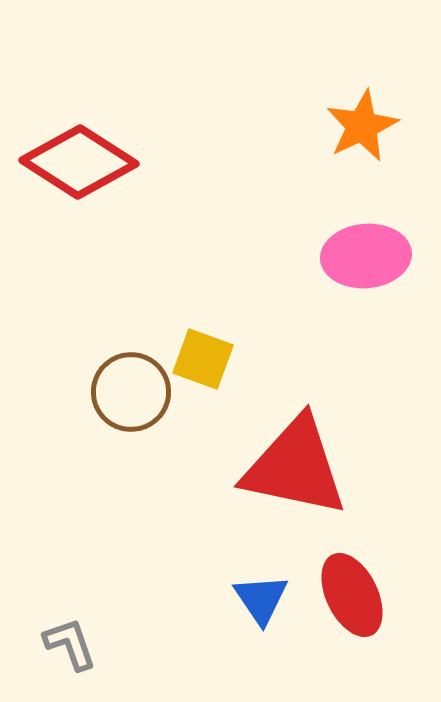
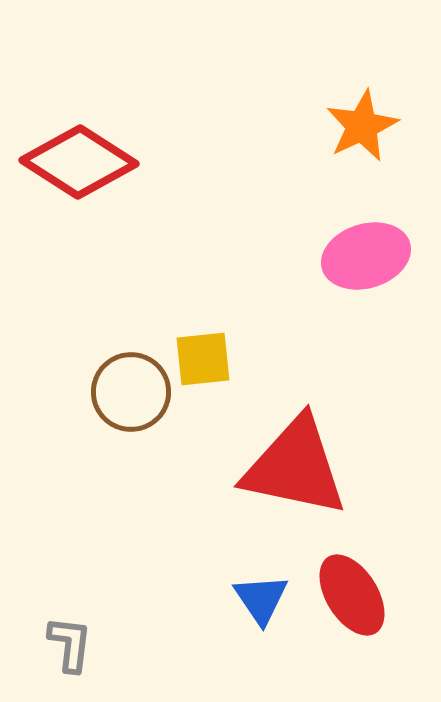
pink ellipse: rotated 12 degrees counterclockwise
yellow square: rotated 26 degrees counterclockwise
red ellipse: rotated 6 degrees counterclockwise
gray L-shape: rotated 26 degrees clockwise
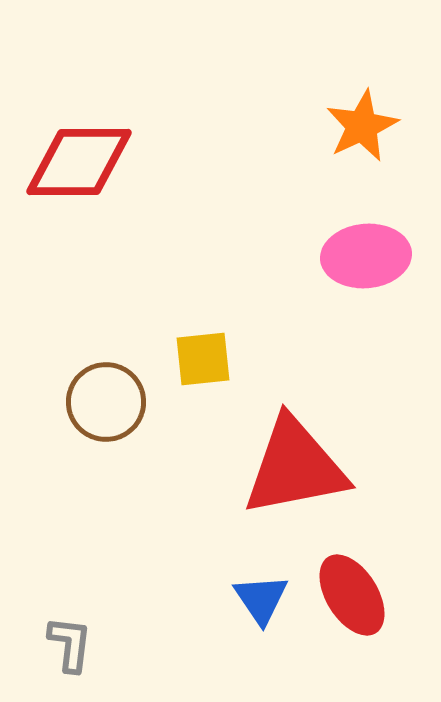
red diamond: rotated 33 degrees counterclockwise
pink ellipse: rotated 12 degrees clockwise
brown circle: moved 25 px left, 10 px down
red triangle: rotated 23 degrees counterclockwise
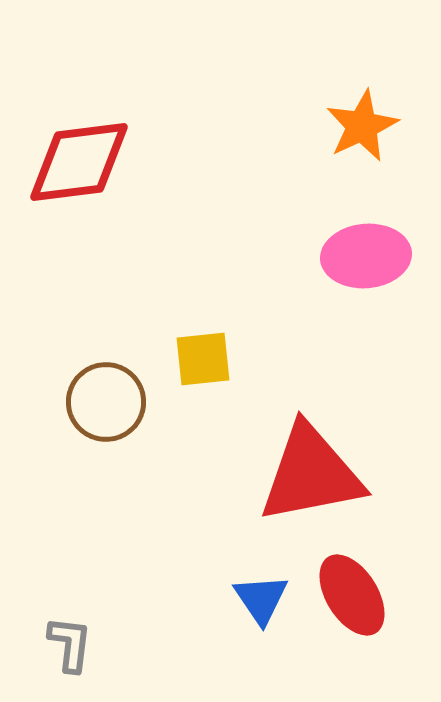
red diamond: rotated 7 degrees counterclockwise
red triangle: moved 16 px right, 7 px down
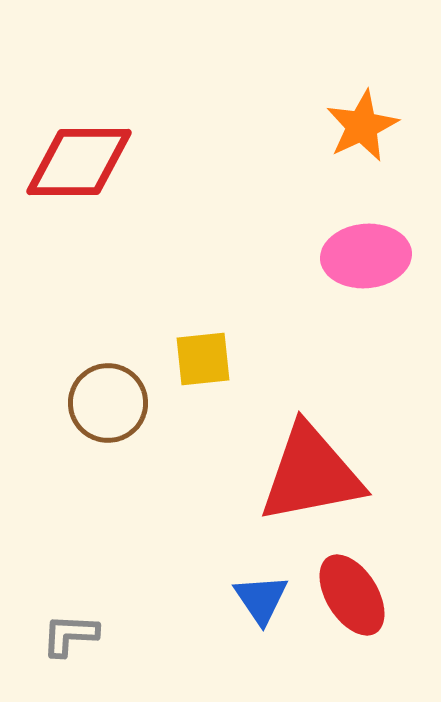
red diamond: rotated 7 degrees clockwise
brown circle: moved 2 px right, 1 px down
gray L-shape: moved 9 px up; rotated 94 degrees counterclockwise
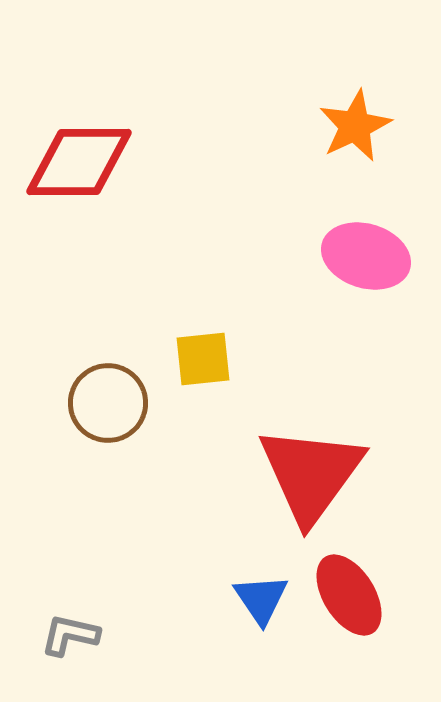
orange star: moved 7 px left
pink ellipse: rotated 22 degrees clockwise
red triangle: rotated 43 degrees counterclockwise
red ellipse: moved 3 px left
gray L-shape: rotated 10 degrees clockwise
